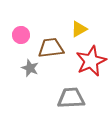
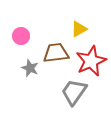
pink circle: moved 1 px down
brown trapezoid: moved 5 px right, 5 px down
gray trapezoid: moved 3 px right, 6 px up; rotated 52 degrees counterclockwise
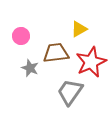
red star: moved 1 px down
gray trapezoid: moved 4 px left
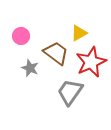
yellow triangle: moved 4 px down
brown trapezoid: rotated 44 degrees clockwise
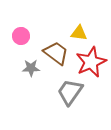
yellow triangle: rotated 36 degrees clockwise
gray star: moved 1 px right; rotated 24 degrees counterclockwise
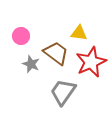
gray star: moved 4 px up; rotated 24 degrees clockwise
gray trapezoid: moved 7 px left
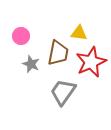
brown trapezoid: moved 2 px right; rotated 64 degrees clockwise
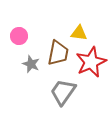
pink circle: moved 2 px left
